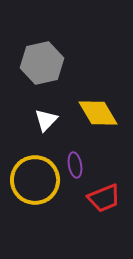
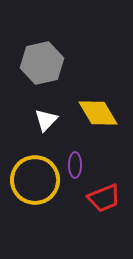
purple ellipse: rotated 10 degrees clockwise
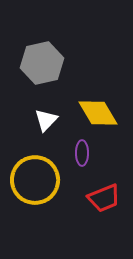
purple ellipse: moved 7 px right, 12 px up
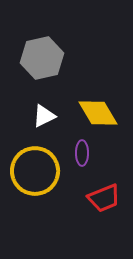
gray hexagon: moved 5 px up
white triangle: moved 2 px left, 4 px up; rotated 20 degrees clockwise
yellow circle: moved 9 px up
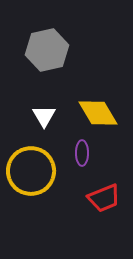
gray hexagon: moved 5 px right, 8 px up
white triangle: rotated 35 degrees counterclockwise
yellow circle: moved 4 px left
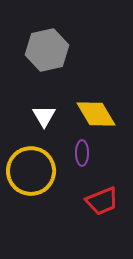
yellow diamond: moved 2 px left, 1 px down
red trapezoid: moved 2 px left, 3 px down
